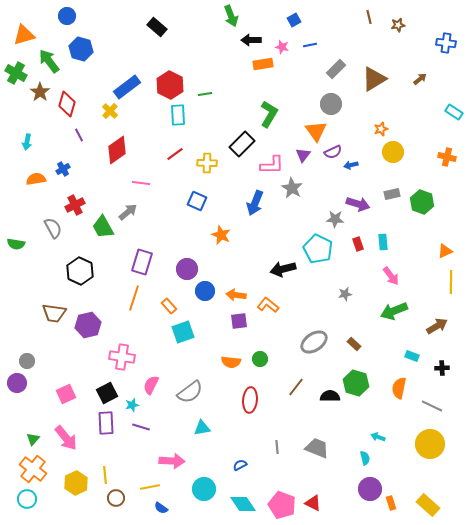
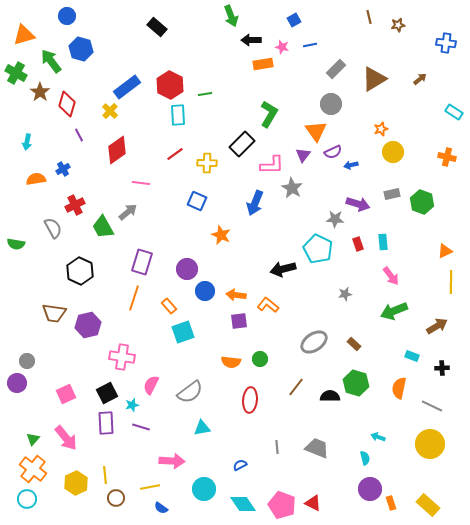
green arrow at (49, 61): moved 2 px right
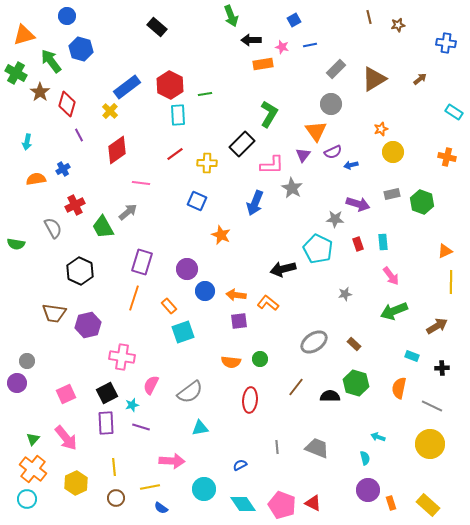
orange L-shape at (268, 305): moved 2 px up
cyan triangle at (202, 428): moved 2 px left
yellow line at (105, 475): moved 9 px right, 8 px up
purple circle at (370, 489): moved 2 px left, 1 px down
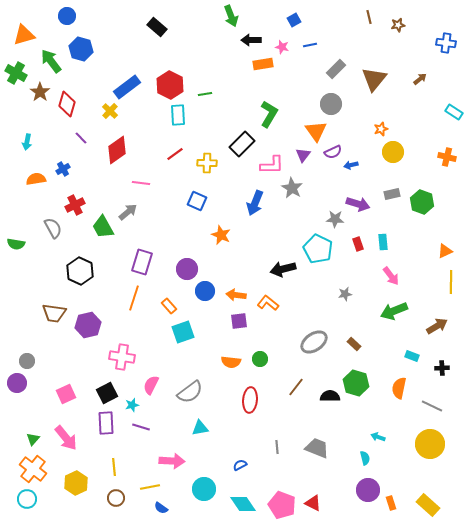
brown triangle at (374, 79): rotated 20 degrees counterclockwise
purple line at (79, 135): moved 2 px right, 3 px down; rotated 16 degrees counterclockwise
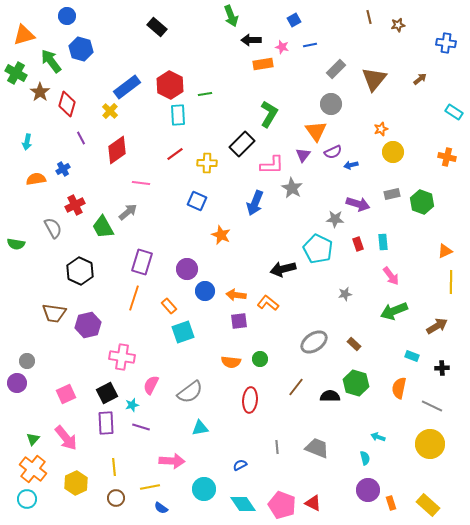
purple line at (81, 138): rotated 16 degrees clockwise
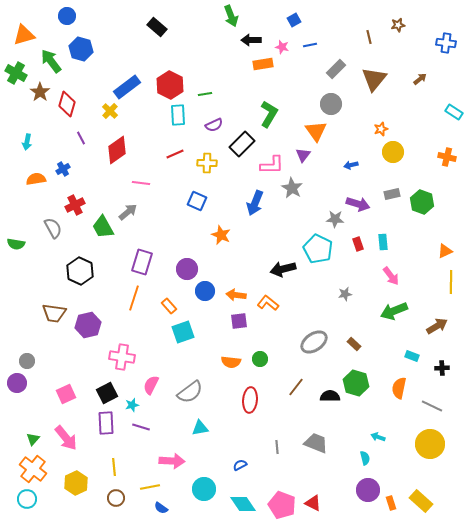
brown line at (369, 17): moved 20 px down
purple semicircle at (333, 152): moved 119 px left, 27 px up
red line at (175, 154): rotated 12 degrees clockwise
gray trapezoid at (317, 448): moved 1 px left, 5 px up
yellow rectangle at (428, 505): moved 7 px left, 4 px up
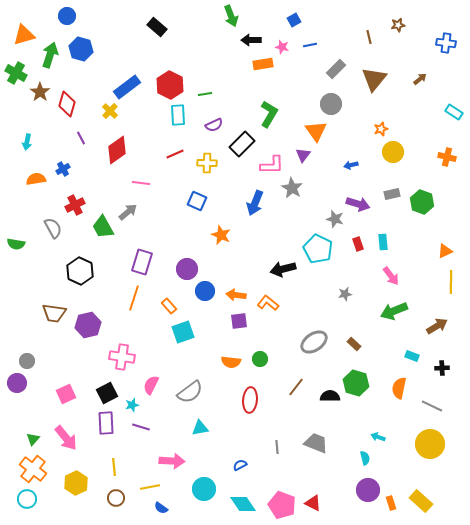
green arrow at (51, 61): moved 1 px left, 6 px up; rotated 55 degrees clockwise
gray star at (335, 219): rotated 12 degrees clockwise
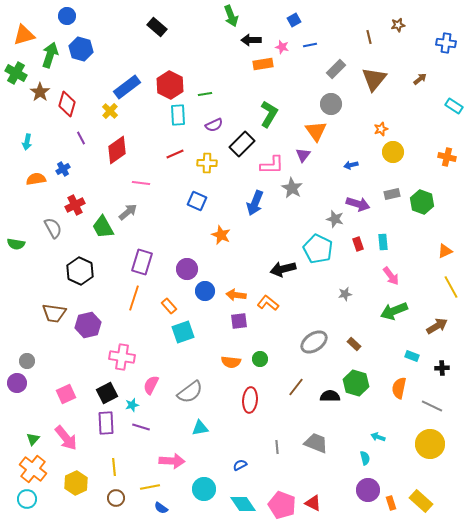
cyan rectangle at (454, 112): moved 6 px up
yellow line at (451, 282): moved 5 px down; rotated 30 degrees counterclockwise
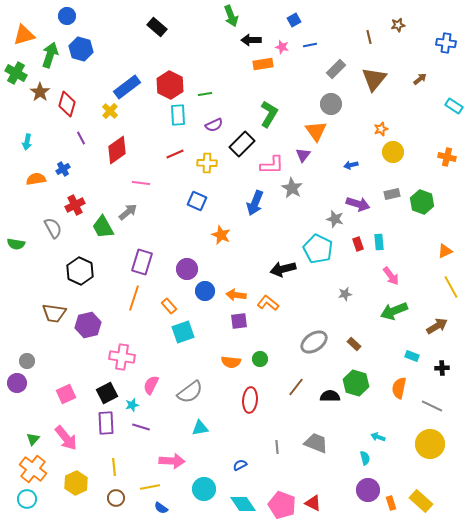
cyan rectangle at (383, 242): moved 4 px left
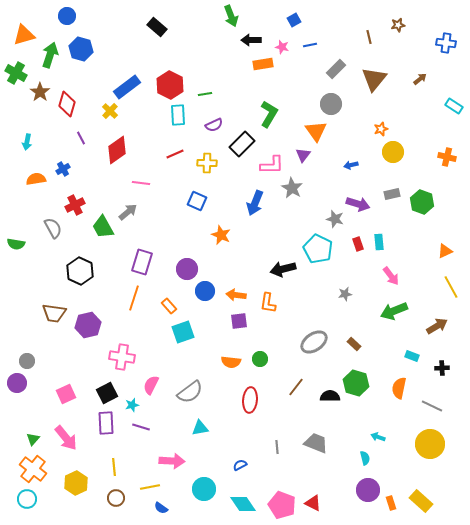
orange L-shape at (268, 303): rotated 120 degrees counterclockwise
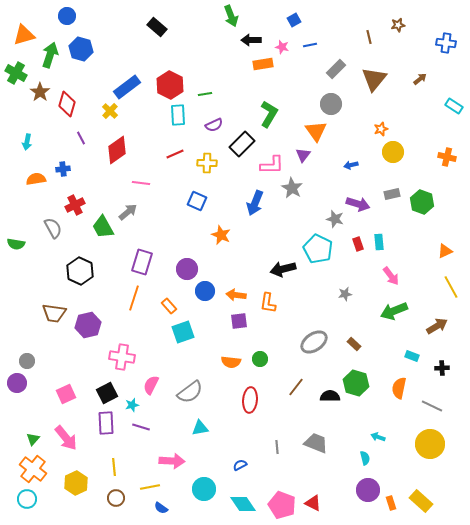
blue cross at (63, 169): rotated 24 degrees clockwise
